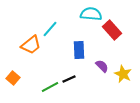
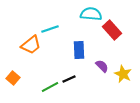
cyan line: rotated 30 degrees clockwise
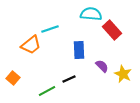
green line: moved 3 px left, 4 px down
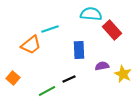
purple semicircle: rotated 56 degrees counterclockwise
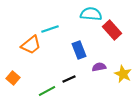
blue rectangle: rotated 18 degrees counterclockwise
purple semicircle: moved 3 px left, 1 px down
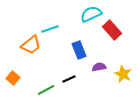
cyan semicircle: rotated 30 degrees counterclockwise
green line: moved 1 px left, 1 px up
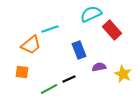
orange square: moved 9 px right, 6 px up; rotated 32 degrees counterclockwise
green line: moved 3 px right, 1 px up
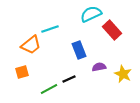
orange square: rotated 24 degrees counterclockwise
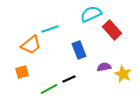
purple semicircle: moved 5 px right
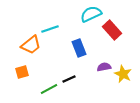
blue rectangle: moved 2 px up
